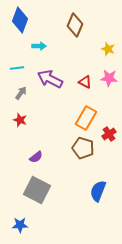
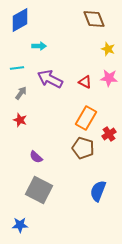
blue diamond: rotated 40 degrees clockwise
brown diamond: moved 19 px right, 6 px up; rotated 45 degrees counterclockwise
purple semicircle: rotated 80 degrees clockwise
gray square: moved 2 px right
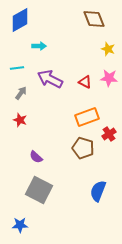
orange rectangle: moved 1 px right, 1 px up; rotated 40 degrees clockwise
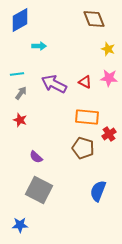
cyan line: moved 6 px down
purple arrow: moved 4 px right, 5 px down
orange rectangle: rotated 25 degrees clockwise
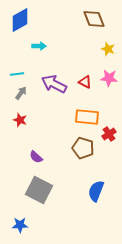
blue semicircle: moved 2 px left
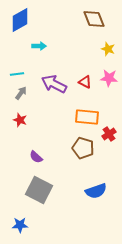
blue semicircle: rotated 130 degrees counterclockwise
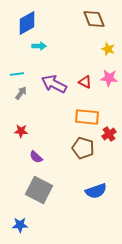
blue diamond: moved 7 px right, 3 px down
red star: moved 1 px right, 11 px down; rotated 16 degrees counterclockwise
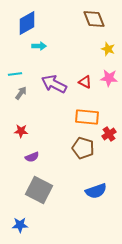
cyan line: moved 2 px left
purple semicircle: moved 4 px left; rotated 64 degrees counterclockwise
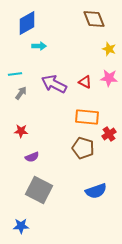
yellow star: moved 1 px right
blue star: moved 1 px right, 1 px down
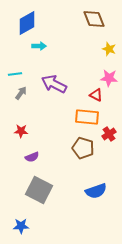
red triangle: moved 11 px right, 13 px down
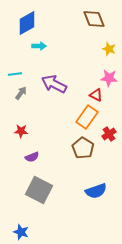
orange rectangle: rotated 60 degrees counterclockwise
brown pentagon: rotated 15 degrees clockwise
blue star: moved 6 px down; rotated 21 degrees clockwise
